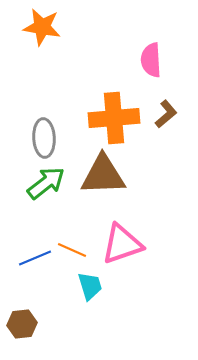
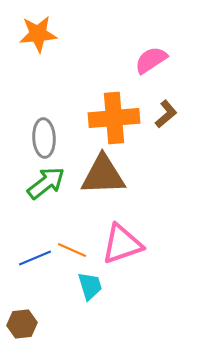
orange star: moved 4 px left, 7 px down; rotated 15 degrees counterclockwise
pink semicircle: rotated 60 degrees clockwise
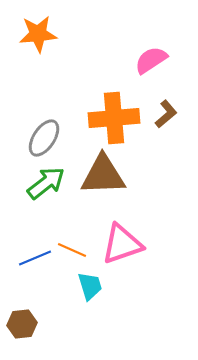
gray ellipse: rotated 36 degrees clockwise
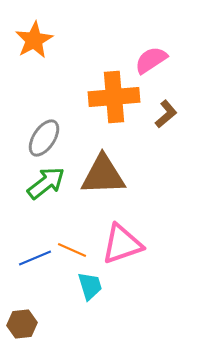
orange star: moved 4 px left, 6 px down; rotated 24 degrees counterclockwise
orange cross: moved 21 px up
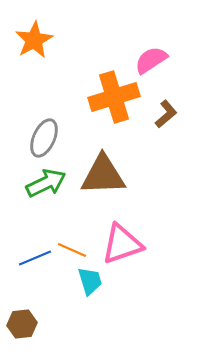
orange cross: rotated 12 degrees counterclockwise
gray ellipse: rotated 9 degrees counterclockwise
green arrow: rotated 12 degrees clockwise
cyan trapezoid: moved 5 px up
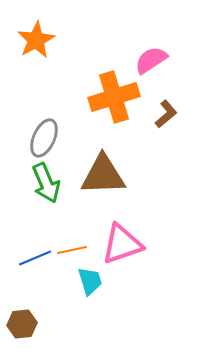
orange star: moved 2 px right
green arrow: rotated 93 degrees clockwise
orange line: rotated 36 degrees counterclockwise
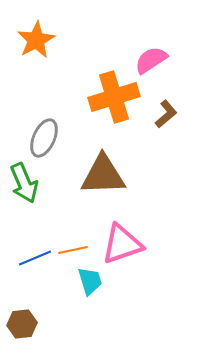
green arrow: moved 22 px left
orange line: moved 1 px right
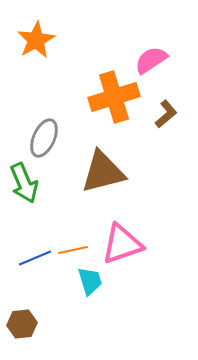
brown triangle: moved 3 px up; rotated 12 degrees counterclockwise
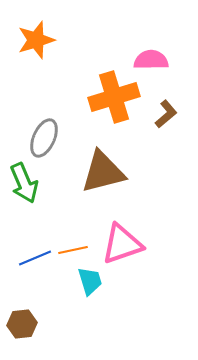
orange star: rotated 12 degrees clockwise
pink semicircle: rotated 32 degrees clockwise
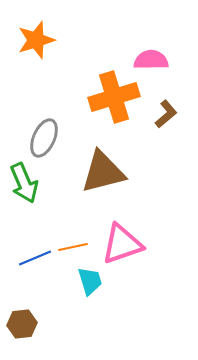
orange line: moved 3 px up
